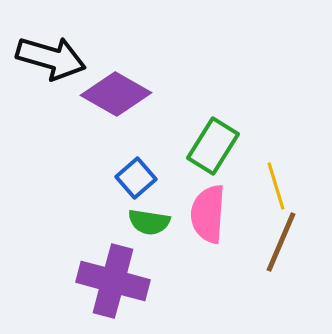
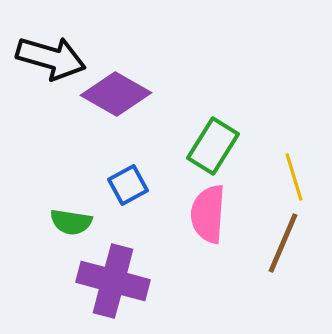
blue square: moved 8 px left, 7 px down; rotated 12 degrees clockwise
yellow line: moved 18 px right, 9 px up
green semicircle: moved 78 px left
brown line: moved 2 px right, 1 px down
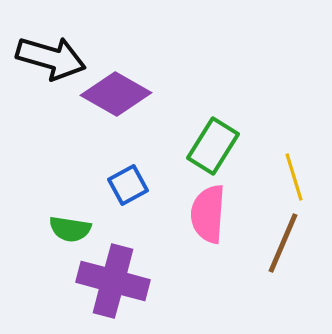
green semicircle: moved 1 px left, 7 px down
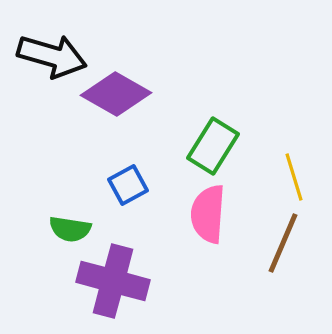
black arrow: moved 1 px right, 2 px up
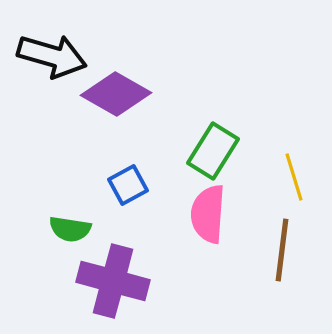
green rectangle: moved 5 px down
brown line: moved 1 px left, 7 px down; rotated 16 degrees counterclockwise
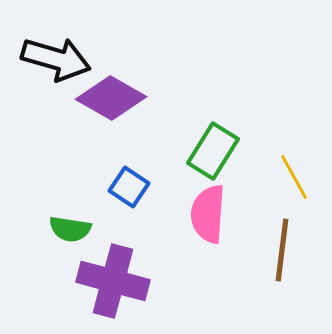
black arrow: moved 4 px right, 3 px down
purple diamond: moved 5 px left, 4 px down
yellow line: rotated 12 degrees counterclockwise
blue square: moved 1 px right, 2 px down; rotated 27 degrees counterclockwise
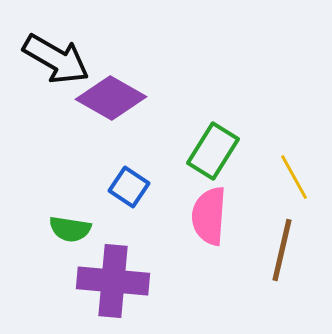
black arrow: rotated 14 degrees clockwise
pink semicircle: moved 1 px right, 2 px down
brown line: rotated 6 degrees clockwise
purple cross: rotated 10 degrees counterclockwise
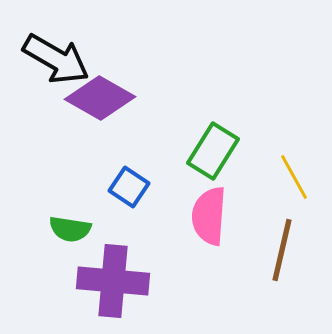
purple diamond: moved 11 px left
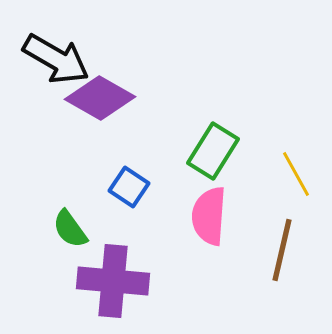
yellow line: moved 2 px right, 3 px up
green semicircle: rotated 45 degrees clockwise
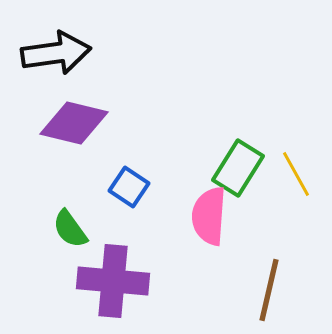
black arrow: moved 6 px up; rotated 38 degrees counterclockwise
purple diamond: moved 26 px left, 25 px down; rotated 16 degrees counterclockwise
green rectangle: moved 25 px right, 17 px down
brown line: moved 13 px left, 40 px down
